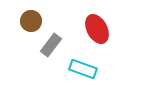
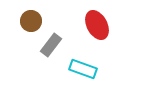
red ellipse: moved 4 px up
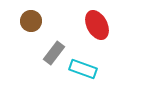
gray rectangle: moved 3 px right, 8 px down
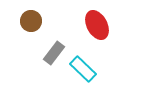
cyan rectangle: rotated 24 degrees clockwise
